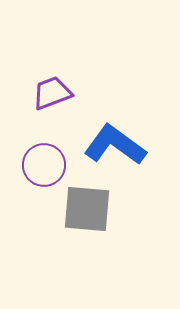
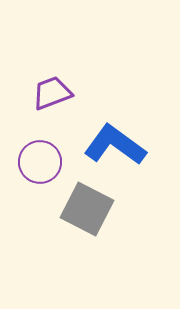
purple circle: moved 4 px left, 3 px up
gray square: rotated 22 degrees clockwise
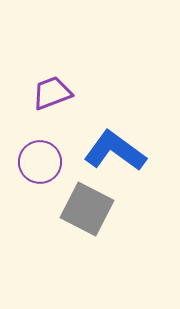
blue L-shape: moved 6 px down
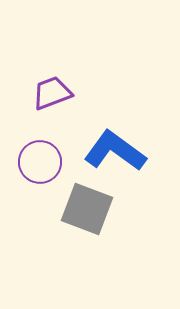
gray square: rotated 6 degrees counterclockwise
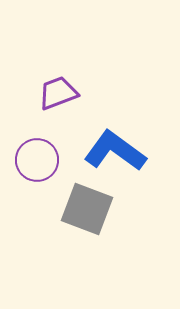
purple trapezoid: moved 6 px right
purple circle: moved 3 px left, 2 px up
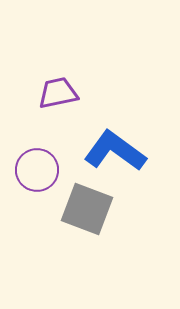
purple trapezoid: rotated 9 degrees clockwise
purple circle: moved 10 px down
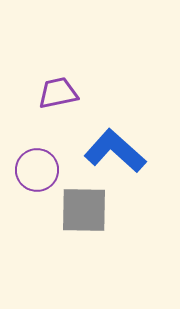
blue L-shape: rotated 6 degrees clockwise
gray square: moved 3 px left, 1 px down; rotated 20 degrees counterclockwise
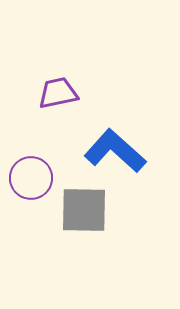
purple circle: moved 6 px left, 8 px down
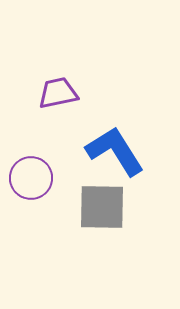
blue L-shape: rotated 16 degrees clockwise
gray square: moved 18 px right, 3 px up
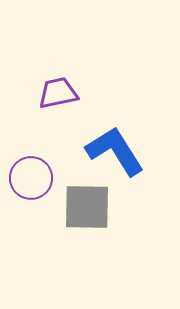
gray square: moved 15 px left
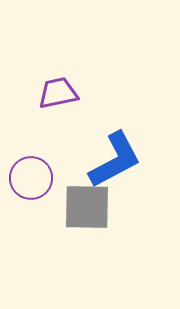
blue L-shape: moved 9 px down; rotated 94 degrees clockwise
